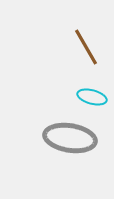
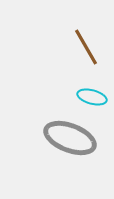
gray ellipse: rotated 12 degrees clockwise
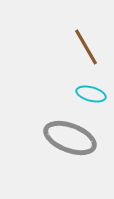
cyan ellipse: moved 1 px left, 3 px up
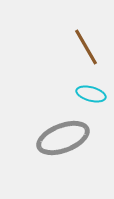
gray ellipse: moved 7 px left; rotated 42 degrees counterclockwise
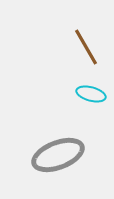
gray ellipse: moved 5 px left, 17 px down
